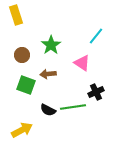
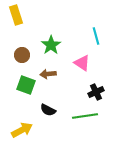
cyan line: rotated 54 degrees counterclockwise
green line: moved 12 px right, 9 px down
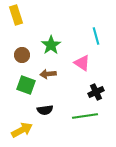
black semicircle: moved 3 px left; rotated 35 degrees counterclockwise
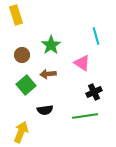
green square: rotated 30 degrees clockwise
black cross: moved 2 px left
yellow arrow: moved 1 px left, 2 px down; rotated 40 degrees counterclockwise
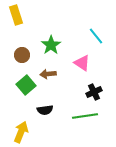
cyan line: rotated 24 degrees counterclockwise
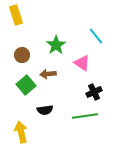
green star: moved 5 px right
yellow arrow: rotated 35 degrees counterclockwise
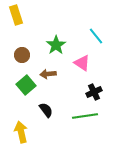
black semicircle: moved 1 px right; rotated 119 degrees counterclockwise
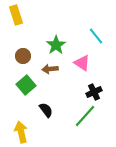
brown circle: moved 1 px right, 1 px down
brown arrow: moved 2 px right, 5 px up
green line: rotated 40 degrees counterclockwise
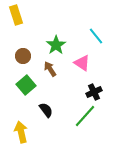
brown arrow: rotated 63 degrees clockwise
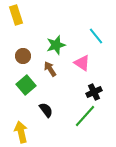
green star: rotated 18 degrees clockwise
